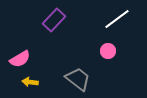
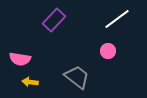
pink semicircle: rotated 40 degrees clockwise
gray trapezoid: moved 1 px left, 2 px up
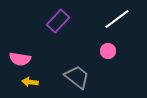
purple rectangle: moved 4 px right, 1 px down
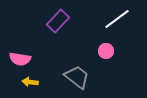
pink circle: moved 2 px left
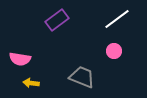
purple rectangle: moved 1 px left, 1 px up; rotated 10 degrees clockwise
pink circle: moved 8 px right
gray trapezoid: moved 5 px right; rotated 16 degrees counterclockwise
yellow arrow: moved 1 px right, 1 px down
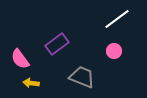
purple rectangle: moved 24 px down
pink semicircle: rotated 45 degrees clockwise
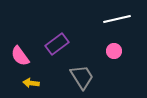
white line: rotated 24 degrees clockwise
pink semicircle: moved 3 px up
gray trapezoid: rotated 36 degrees clockwise
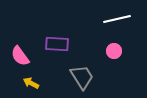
purple rectangle: rotated 40 degrees clockwise
yellow arrow: rotated 21 degrees clockwise
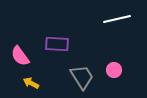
pink circle: moved 19 px down
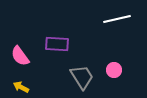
yellow arrow: moved 10 px left, 4 px down
